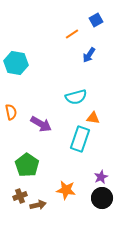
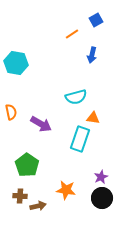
blue arrow: moved 3 px right; rotated 21 degrees counterclockwise
brown cross: rotated 24 degrees clockwise
brown arrow: moved 1 px down
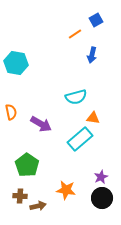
orange line: moved 3 px right
cyan rectangle: rotated 30 degrees clockwise
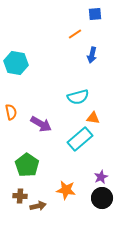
blue square: moved 1 px left, 6 px up; rotated 24 degrees clockwise
cyan semicircle: moved 2 px right
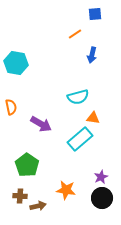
orange semicircle: moved 5 px up
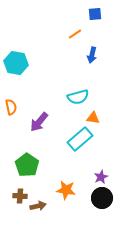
purple arrow: moved 2 px left, 2 px up; rotated 100 degrees clockwise
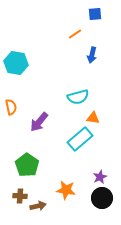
purple star: moved 1 px left
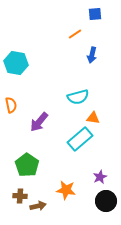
orange semicircle: moved 2 px up
black circle: moved 4 px right, 3 px down
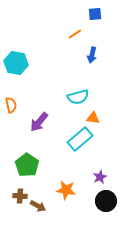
brown arrow: rotated 42 degrees clockwise
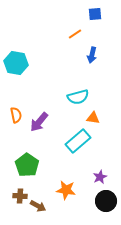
orange semicircle: moved 5 px right, 10 px down
cyan rectangle: moved 2 px left, 2 px down
